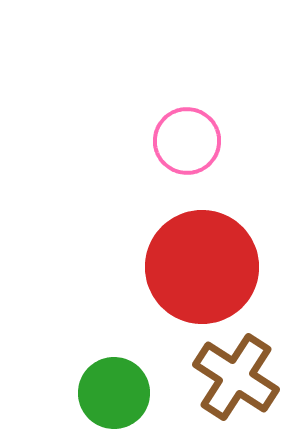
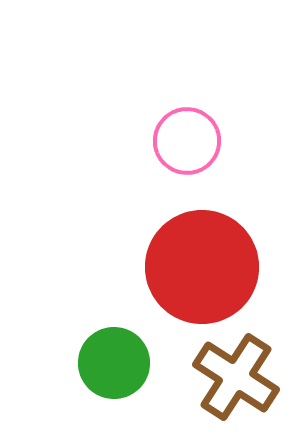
green circle: moved 30 px up
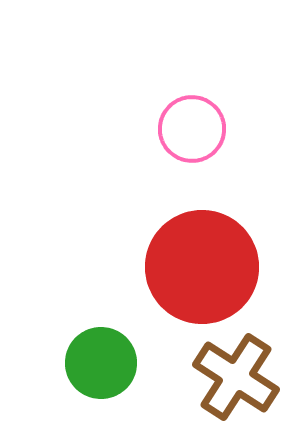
pink circle: moved 5 px right, 12 px up
green circle: moved 13 px left
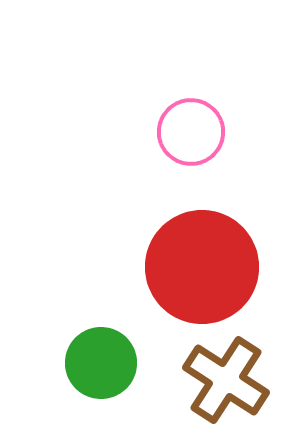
pink circle: moved 1 px left, 3 px down
brown cross: moved 10 px left, 3 px down
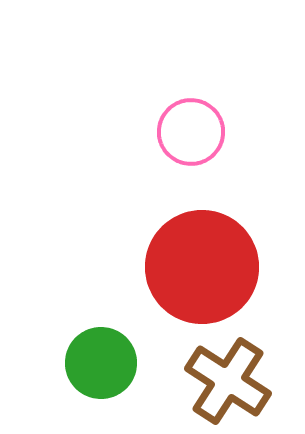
brown cross: moved 2 px right, 1 px down
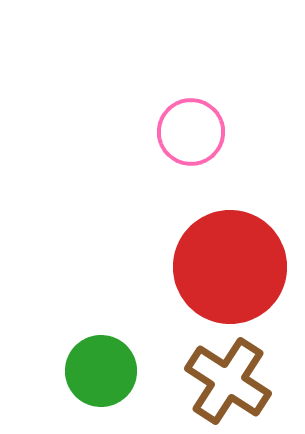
red circle: moved 28 px right
green circle: moved 8 px down
